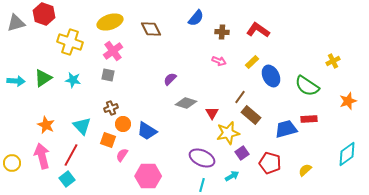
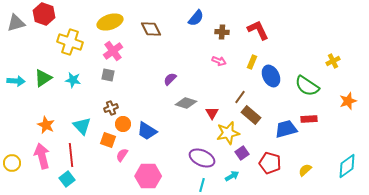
red L-shape at (258, 30): rotated 30 degrees clockwise
yellow rectangle at (252, 62): rotated 24 degrees counterclockwise
cyan diamond at (347, 154): moved 12 px down
red line at (71, 155): rotated 35 degrees counterclockwise
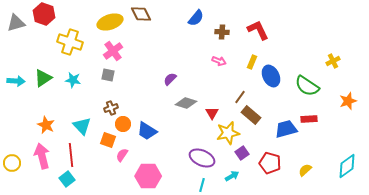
brown diamond at (151, 29): moved 10 px left, 15 px up
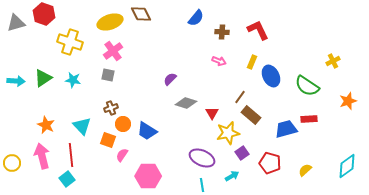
cyan line at (202, 185): rotated 24 degrees counterclockwise
